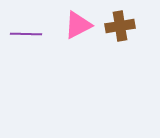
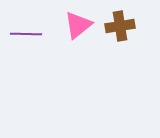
pink triangle: rotated 12 degrees counterclockwise
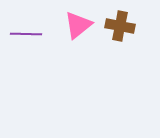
brown cross: rotated 20 degrees clockwise
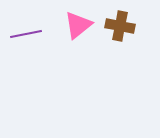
purple line: rotated 12 degrees counterclockwise
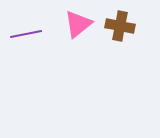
pink triangle: moved 1 px up
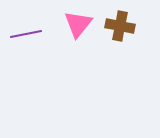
pink triangle: rotated 12 degrees counterclockwise
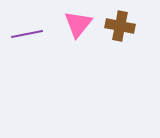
purple line: moved 1 px right
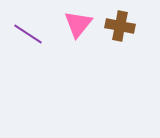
purple line: moved 1 px right; rotated 44 degrees clockwise
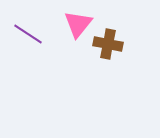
brown cross: moved 12 px left, 18 px down
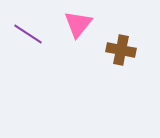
brown cross: moved 13 px right, 6 px down
